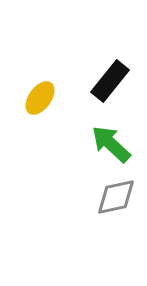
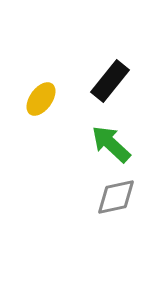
yellow ellipse: moved 1 px right, 1 px down
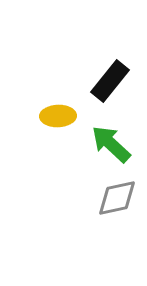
yellow ellipse: moved 17 px right, 17 px down; rotated 52 degrees clockwise
gray diamond: moved 1 px right, 1 px down
